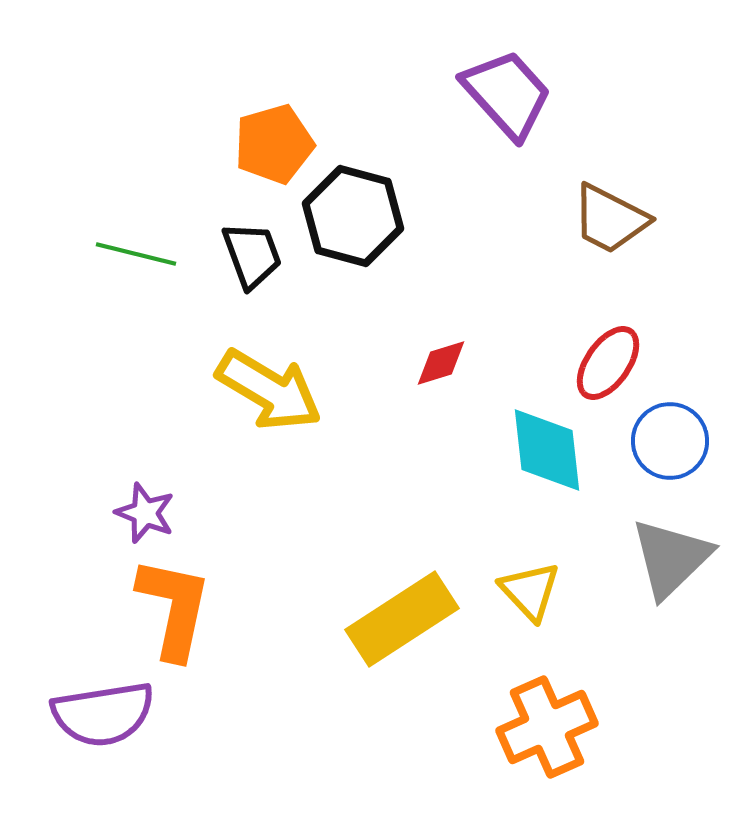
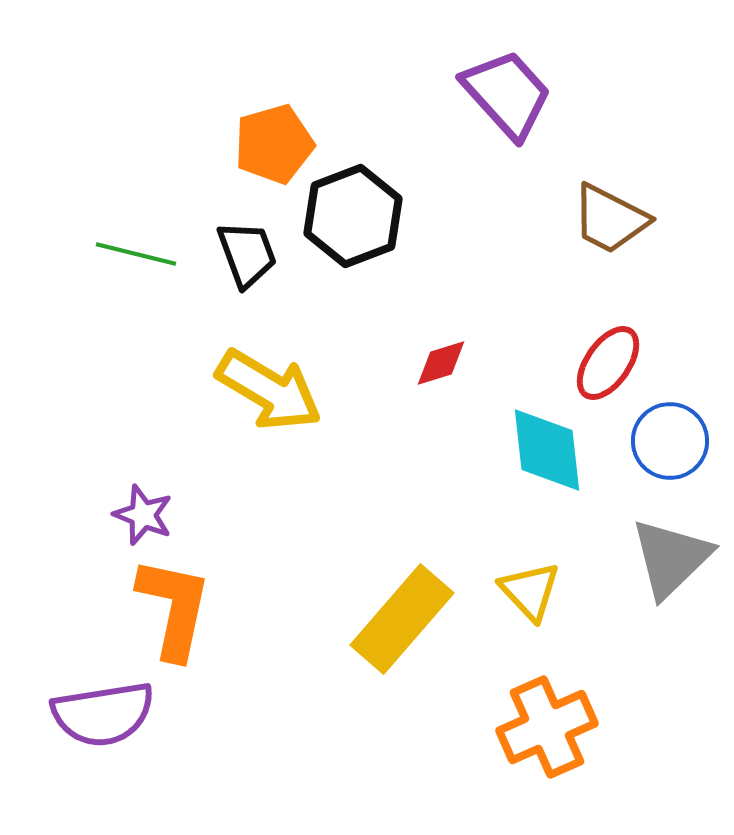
black hexagon: rotated 24 degrees clockwise
black trapezoid: moved 5 px left, 1 px up
purple star: moved 2 px left, 2 px down
yellow rectangle: rotated 16 degrees counterclockwise
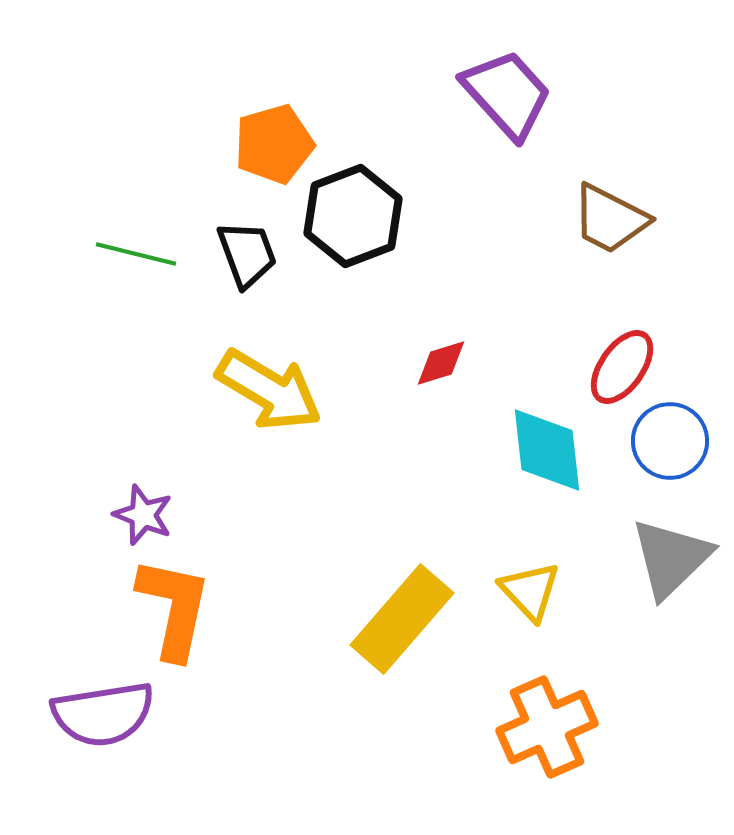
red ellipse: moved 14 px right, 4 px down
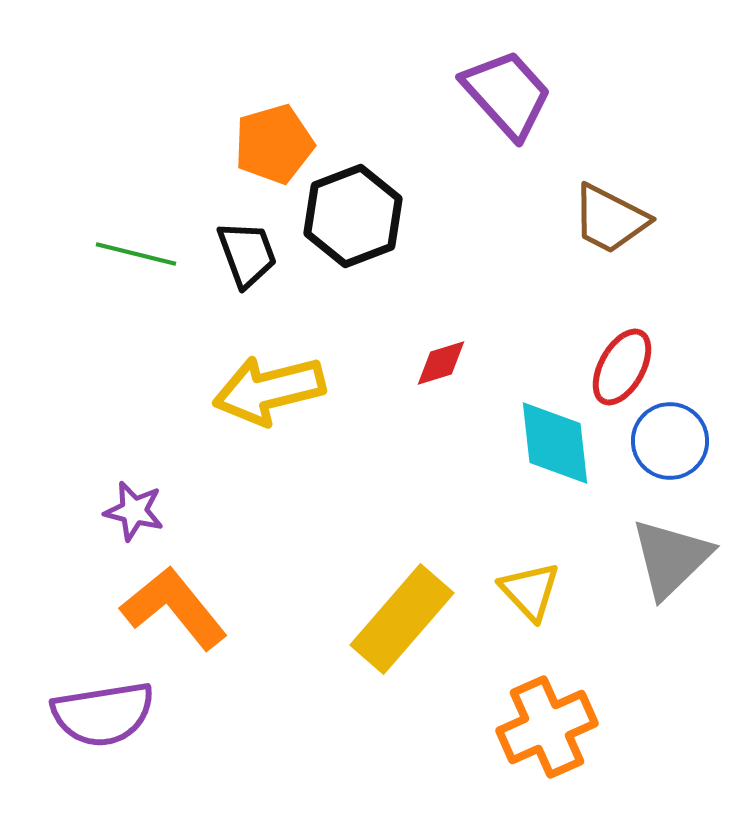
red ellipse: rotated 6 degrees counterclockwise
yellow arrow: rotated 135 degrees clockwise
cyan diamond: moved 8 px right, 7 px up
purple star: moved 9 px left, 4 px up; rotated 8 degrees counterclockwise
orange L-shape: rotated 51 degrees counterclockwise
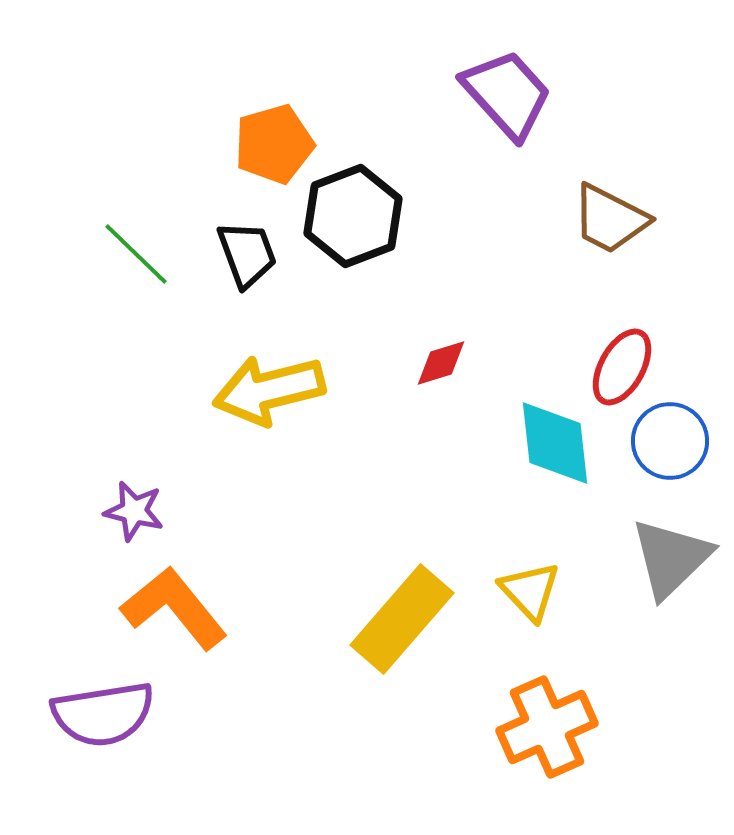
green line: rotated 30 degrees clockwise
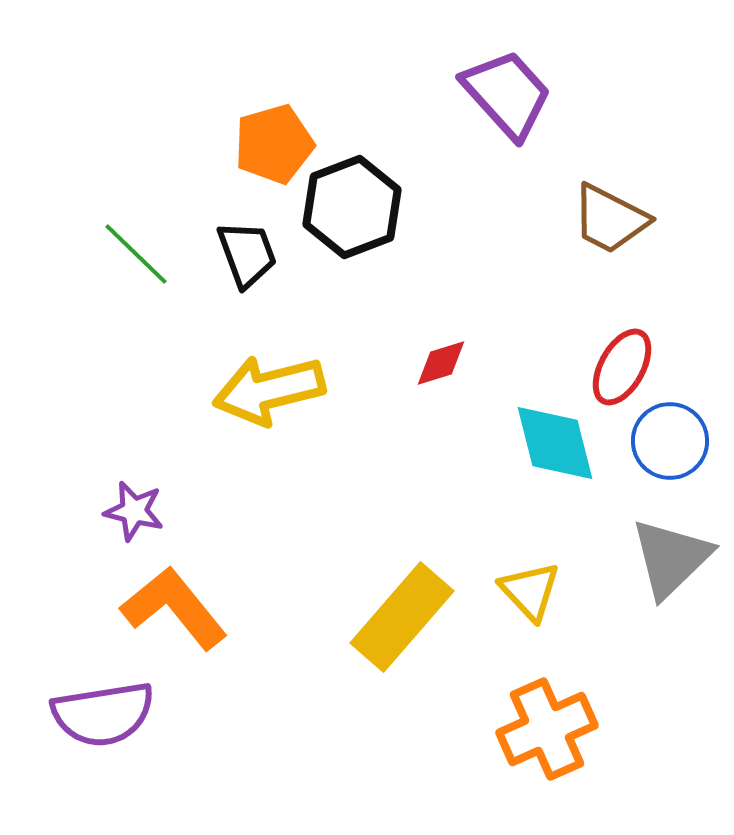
black hexagon: moved 1 px left, 9 px up
cyan diamond: rotated 8 degrees counterclockwise
yellow rectangle: moved 2 px up
orange cross: moved 2 px down
